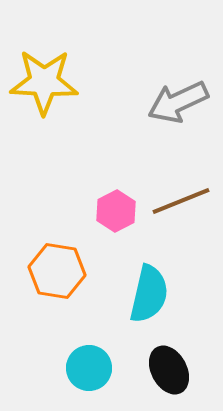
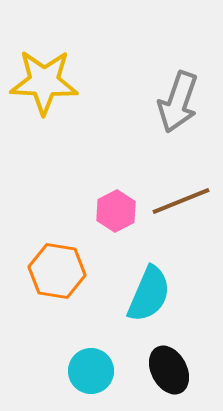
gray arrow: rotated 46 degrees counterclockwise
cyan semicircle: rotated 10 degrees clockwise
cyan circle: moved 2 px right, 3 px down
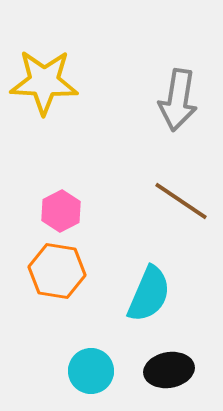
gray arrow: moved 2 px up; rotated 10 degrees counterclockwise
brown line: rotated 56 degrees clockwise
pink hexagon: moved 55 px left
black ellipse: rotated 72 degrees counterclockwise
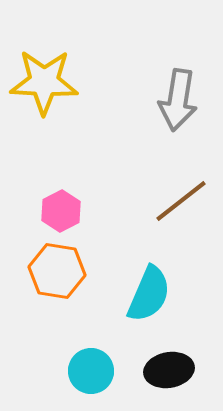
brown line: rotated 72 degrees counterclockwise
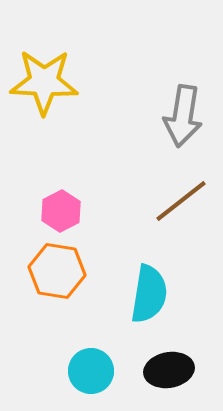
gray arrow: moved 5 px right, 16 px down
cyan semicircle: rotated 14 degrees counterclockwise
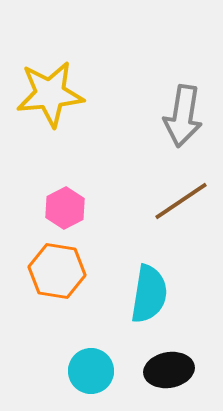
yellow star: moved 6 px right, 12 px down; rotated 8 degrees counterclockwise
brown line: rotated 4 degrees clockwise
pink hexagon: moved 4 px right, 3 px up
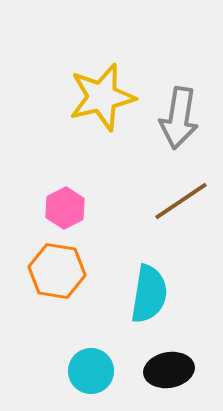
yellow star: moved 52 px right, 3 px down; rotated 8 degrees counterclockwise
gray arrow: moved 4 px left, 2 px down
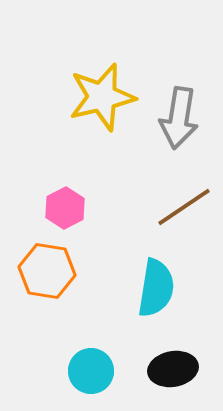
brown line: moved 3 px right, 6 px down
orange hexagon: moved 10 px left
cyan semicircle: moved 7 px right, 6 px up
black ellipse: moved 4 px right, 1 px up
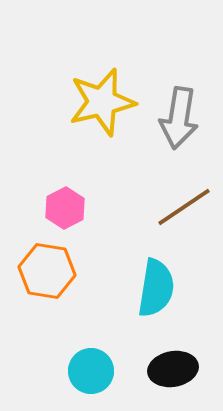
yellow star: moved 5 px down
